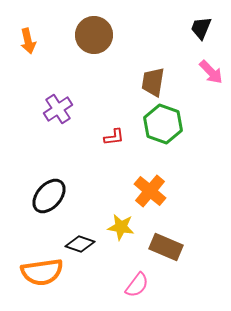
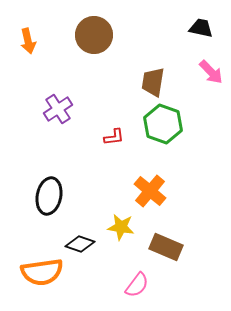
black trapezoid: rotated 80 degrees clockwise
black ellipse: rotated 30 degrees counterclockwise
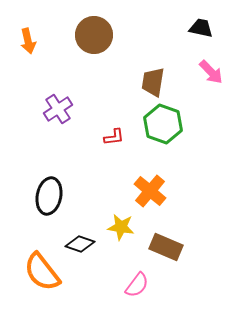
orange semicircle: rotated 60 degrees clockwise
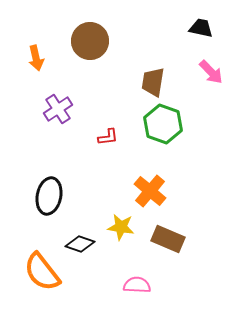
brown circle: moved 4 px left, 6 px down
orange arrow: moved 8 px right, 17 px down
red L-shape: moved 6 px left
brown rectangle: moved 2 px right, 8 px up
pink semicircle: rotated 124 degrees counterclockwise
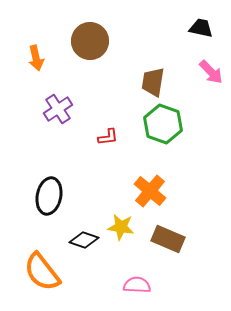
black diamond: moved 4 px right, 4 px up
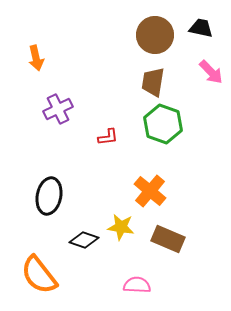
brown circle: moved 65 px right, 6 px up
purple cross: rotated 8 degrees clockwise
orange semicircle: moved 3 px left, 3 px down
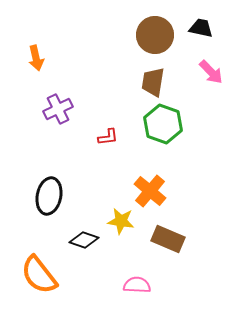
yellow star: moved 6 px up
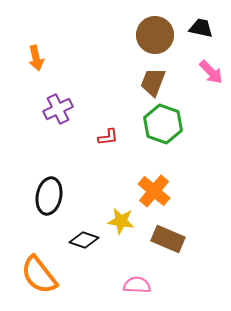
brown trapezoid: rotated 12 degrees clockwise
orange cross: moved 4 px right
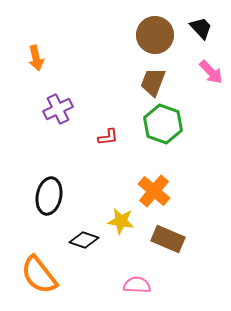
black trapezoid: rotated 35 degrees clockwise
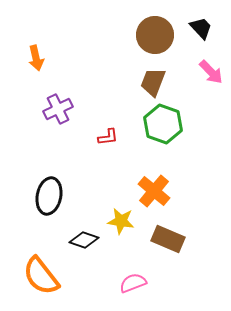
orange semicircle: moved 2 px right, 1 px down
pink semicircle: moved 4 px left, 2 px up; rotated 24 degrees counterclockwise
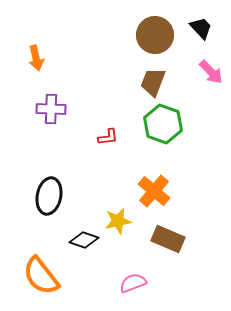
purple cross: moved 7 px left; rotated 28 degrees clockwise
yellow star: moved 3 px left; rotated 20 degrees counterclockwise
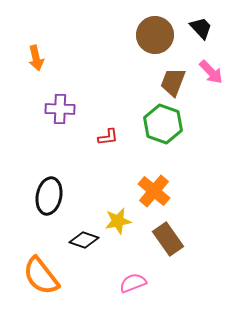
brown trapezoid: moved 20 px right
purple cross: moved 9 px right
brown rectangle: rotated 32 degrees clockwise
